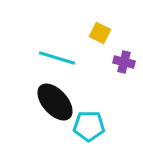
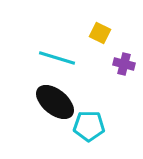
purple cross: moved 2 px down
black ellipse: rotated 9 degrees counterclockwise
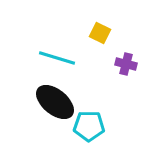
purple cross: moved 2 px right
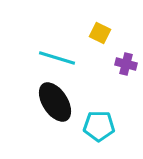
black ellipse: rotated 18 degrees clockwise
cyan pentagon: moved 10 px right
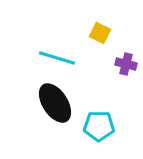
black ellipse: moved 1 px down
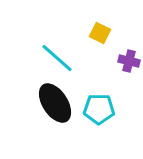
cyan line: rotated 24 degrees clockwise
purple cross: moved 3 px right, 3 px up
cyan pentagon: moved 17 px up
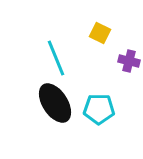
cyan line: moved 1 px left; rotated 27 degrees clockwise
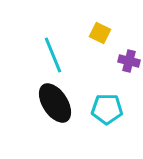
cyan line: moved 3 px left, 3 px up
cyan pentagon: moved 8 px right
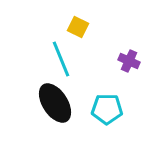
yellow square: moved 22 px left, 6 px up
cyan line: moved 8 px right, 4 px down
purple cross: rotated 10 degrees clockwise
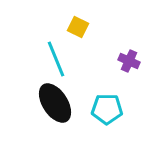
cyan line: moved 5 px left
